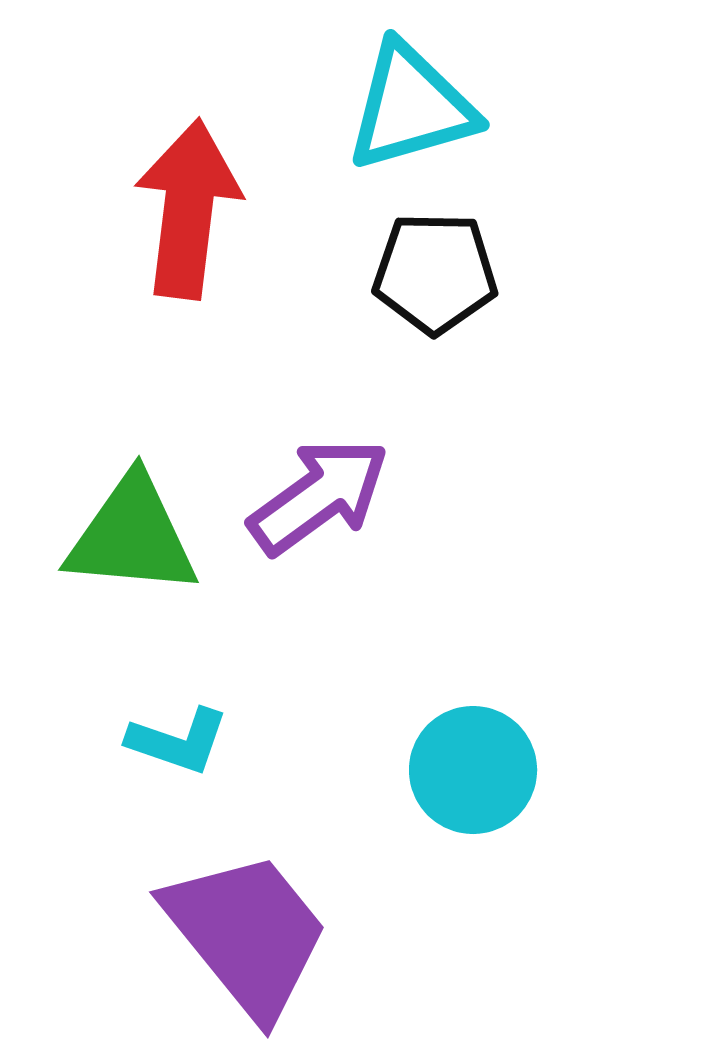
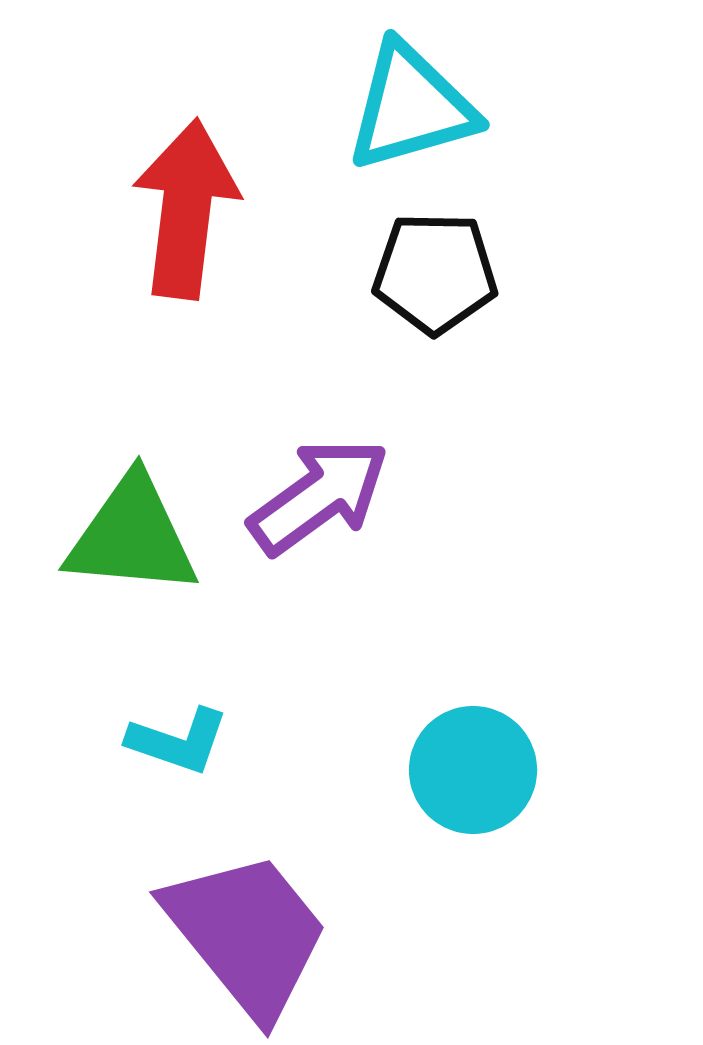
red arrow: moved 2 px left
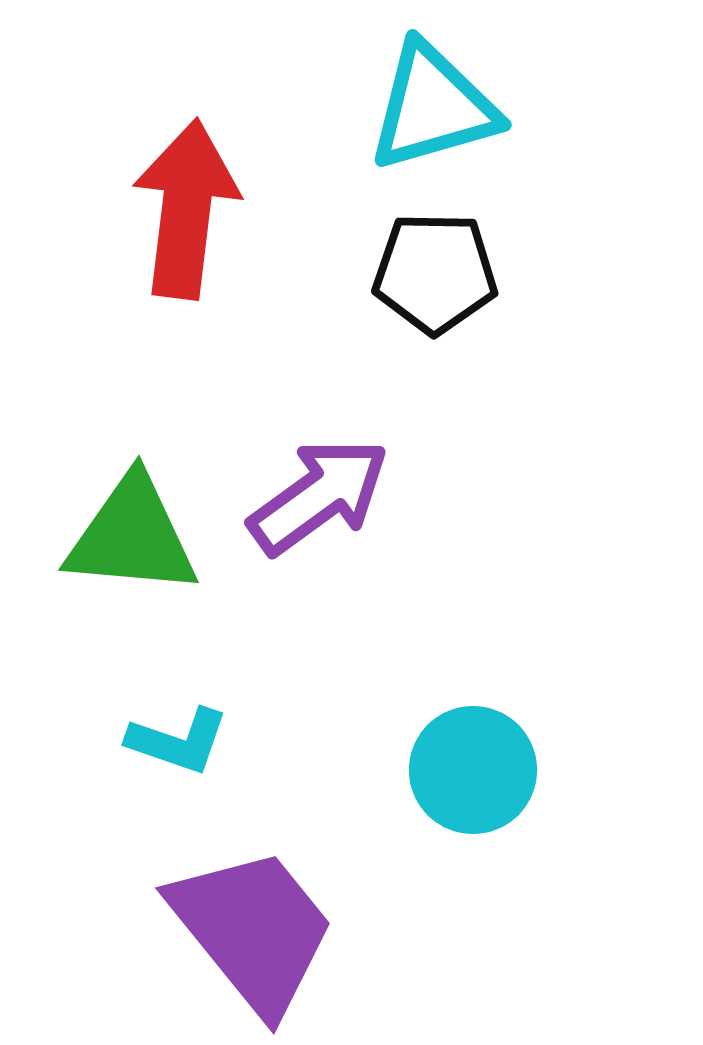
cyan triangle: moved 22 px right
purple trapezoid: moved 6 px right, 4 px up
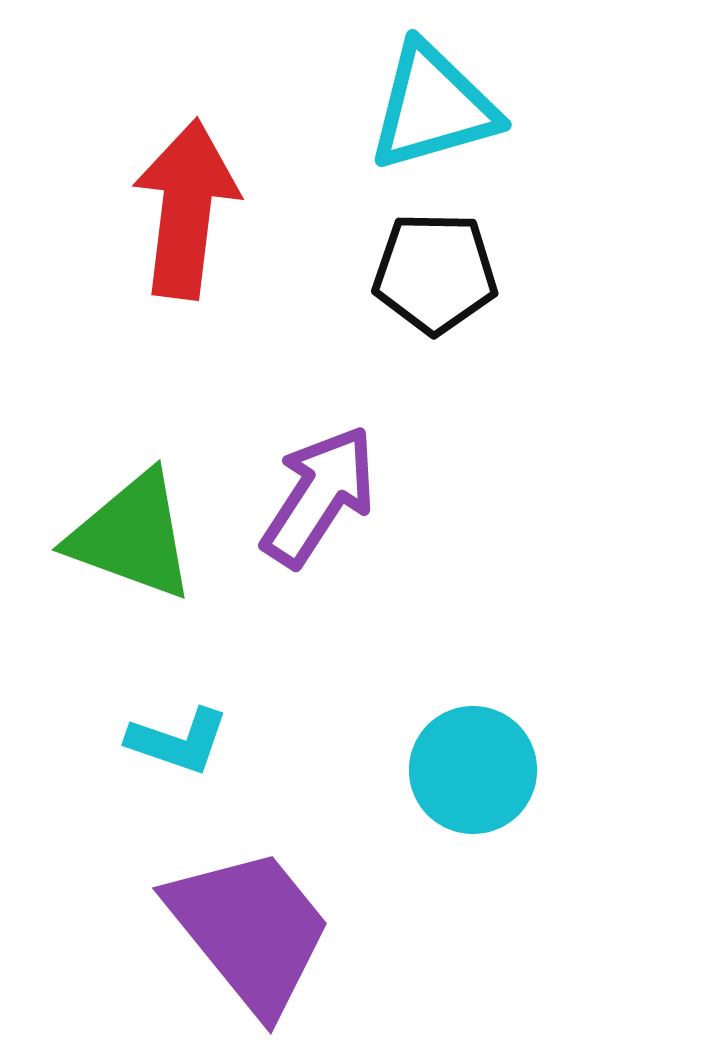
purple arrow: rotated 21 degrees counterclockwise
green triangle: rotated 15 degrees clockwise
purple trapezoid: moved 3 px left
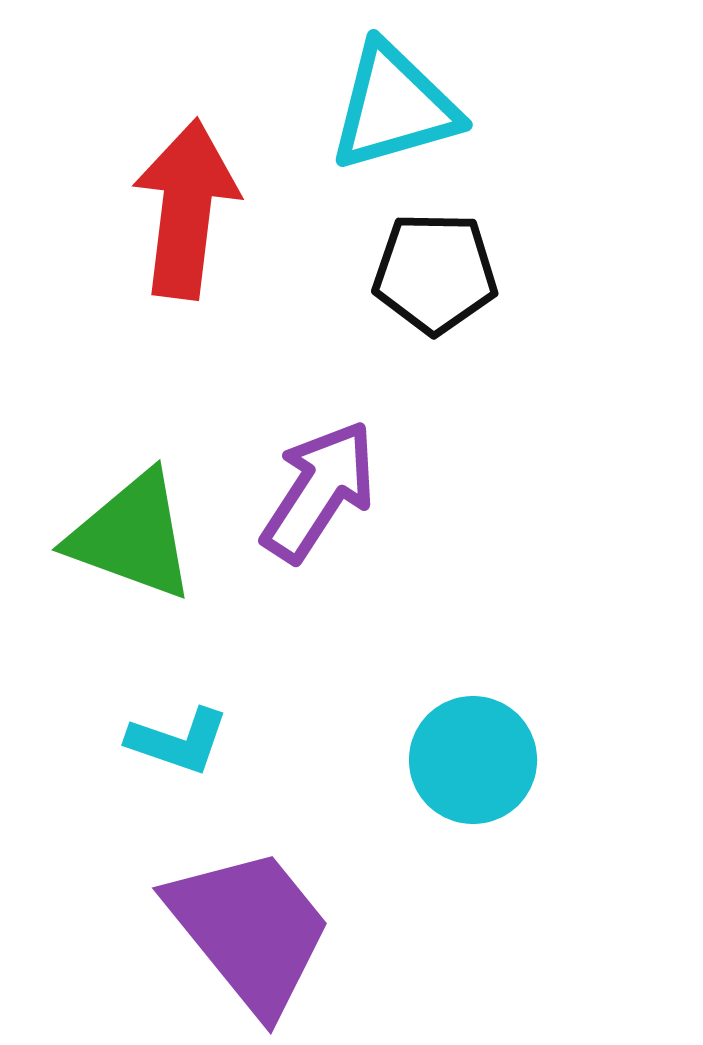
cyan triangle: moved 39 px left
purple arrow: moved 5 px up
cyan circle: moved 10 px up
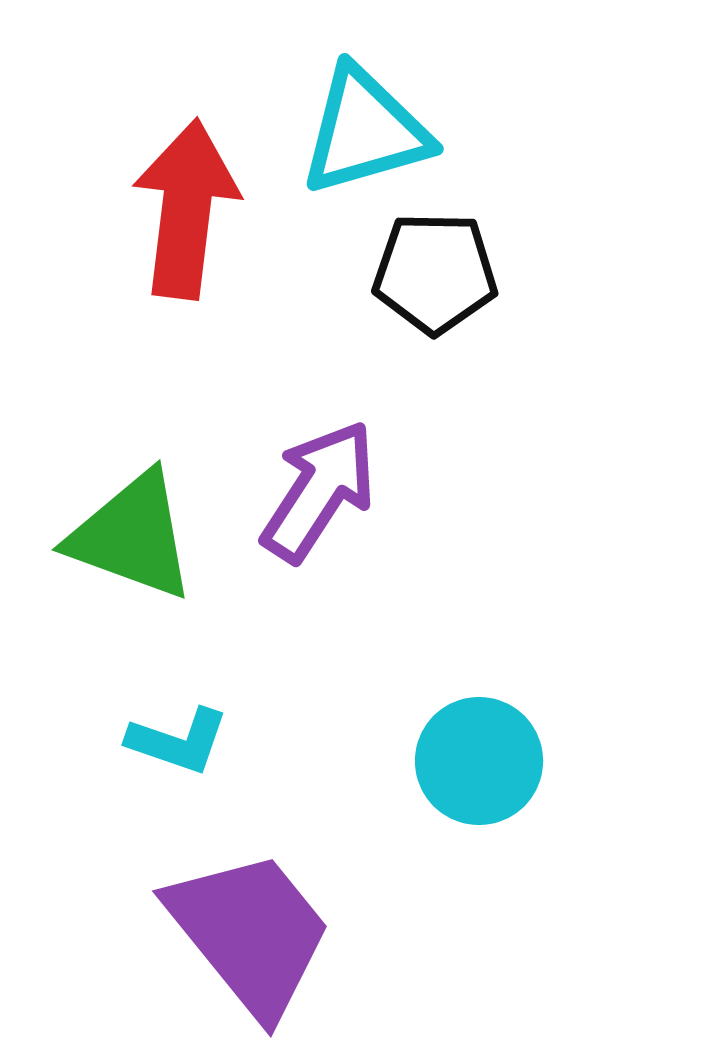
cyan triangle: moved 29 px left, 24 px down
cyan circle: moved 6 px right, 1 px down
purple trapezoid: moved 3 px down
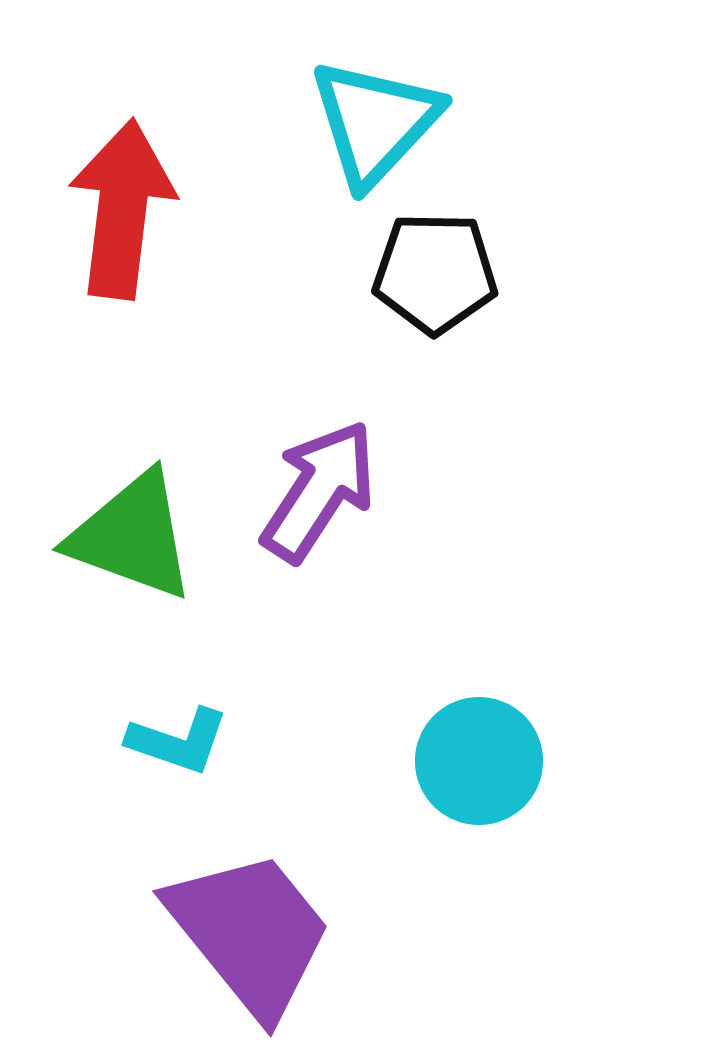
cyan triangle: moved 10 px right, 9 px up; rotated 31 degrees counterclockwise
red arrow: moved 64 px left
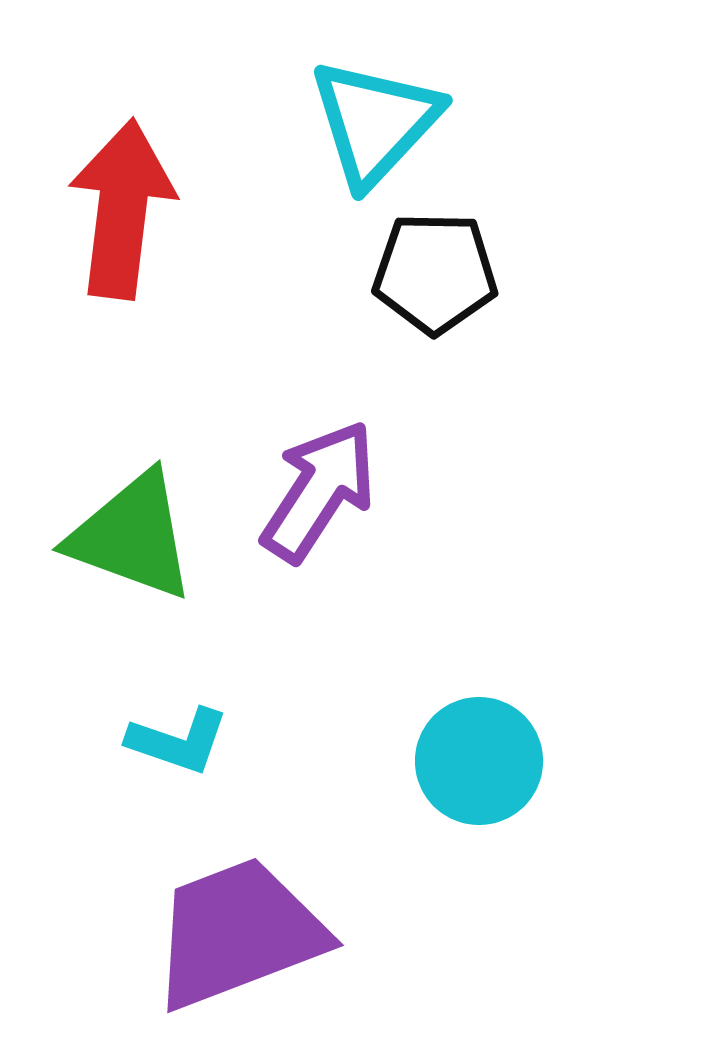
purple trapezoid: moved 12 px left; rotated 72 degrees counterclockwise
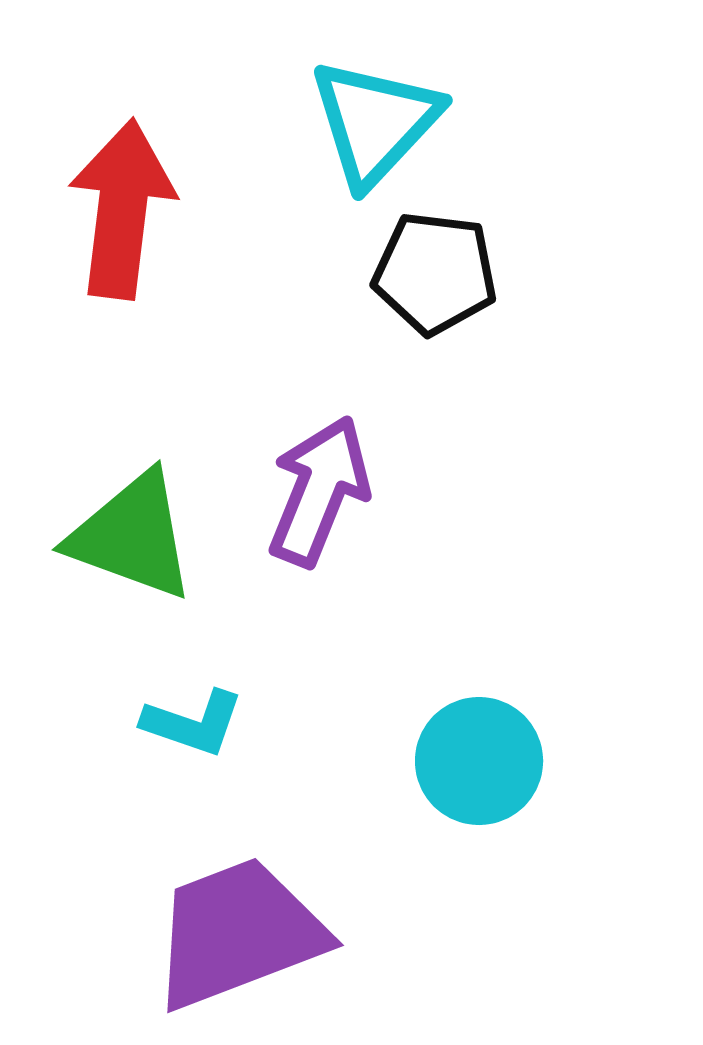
black pentagon: rotated 6 degrees clockwise
purple arrow: rotated 11 degrees counterclockwise
cyan L-shape: moved 15 px right, 18 px up
